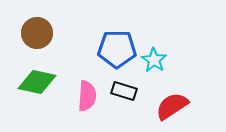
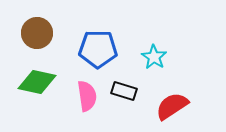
blue pentagon: moved 19 px left
cyan star: moved 3 px up
pink semicircle: rotated 12 degrees counterclockwise
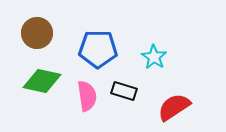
green diamond: moved 5 px right, 1 px up
red semicircle: moved 2 px right, 1 px down
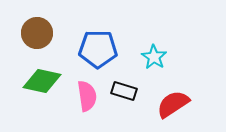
red semicircle: moved 1 px left, 3 px up
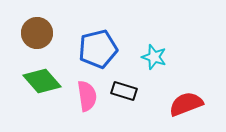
blue pentagon: rotated 15 degrees counterclockwise
cyan star: rotated 15 degrees counterclockwise
green diamond: rotated 36 degrees clockwise
red semicircle: moved 13 px right; rotated 12 degrees clockwise
